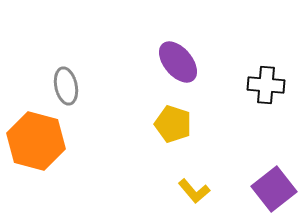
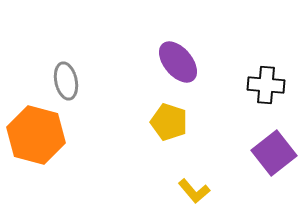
gray ellipse: moved 5 px up
yellow pentagon: moved 4 px left, 2 px up
orange hexagon: moved 6 px up
purple square: moved 36 px up
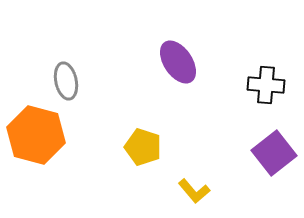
purple ellipse: rotated 6 degrees clockwise
yellow pentagon: moved 26 px left, 25 px down
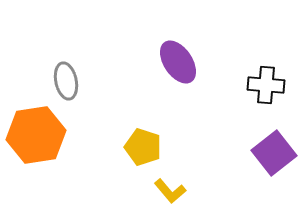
orange hexagon: rotated 24 degrees counterclockwise
yellow L-shape: moved 24 px left
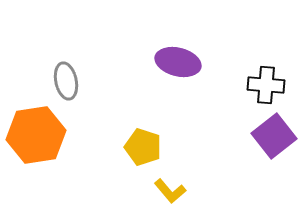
purple ellipse: rotated 42 degrees counterclockwise
purple square: moved 17 px up
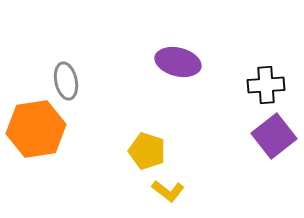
black cross: rotated 9 degrees counterclockwise
orange hexagon: moved 6 px up
yellow pentagon: moved 4 px right, 4 px down
yellow L-shape: moved 2 px left; rotated 12 degrees counterclockwise
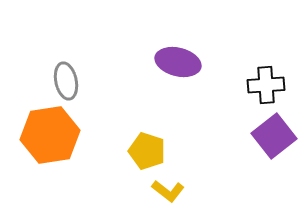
orange hexagon: moved 14 px right, 6 px down
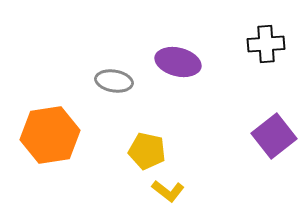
gray ellipse: moved 48 px right; rotated 69 degrees counterclockwise
black cross: moved 41 px up
yellow pentagon: rotated 6 degrees counterclockwise
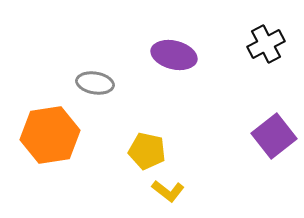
black cross: rotated 24 degrees counterclockwise
purple ellipse: moved 4 px left, 7 px up
gray ellipse: moved 19 px left, 2 px down
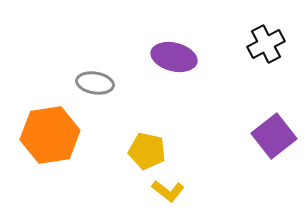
purple ellipse: moved 2 px down
